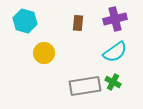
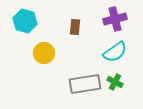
brown rectangle: moved 3 px left, 4 px down
green cross: moved 2 px right
gray rectangle: moved 2 px up
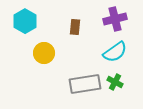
cyan hexagon: rotated 15 degrees clockwise
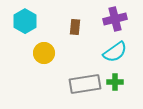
green cross: rotated 28 degrees counterclockwise
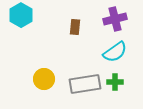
cyan hexagon: moved 4 px left, 6 px up
yellow circle: moved 26 px down
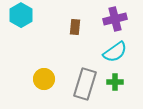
gray rectangle: rotated 64 degrees counterclockwise
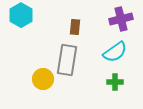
purple cross: moved 6 px right
yellow circle: moved 1 px left
gray rectangle: moved 18 px left, 24 px up; rotated 8 degrees counterclockwise
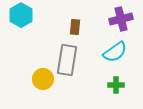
green cross: moved 1 px right, 3 px down
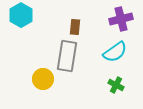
gray rectangle: moved 4 px up
green cross: rotated 28 degrees clockwise
